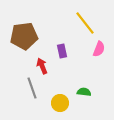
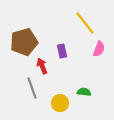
brown pentagon: moved 6 px down; rotated 8 degrees counterclockwise
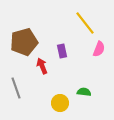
gray line: moved 16 px left
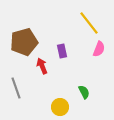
yellow line: moved 4 px right
green semicircle: rotated 56 degrees clockwise
yellow circle: moved 4 px down
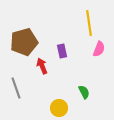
yellow line: rotated 30 degrees clockwise
yellow circle: moved 1 px left, 1 px down
